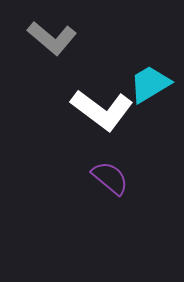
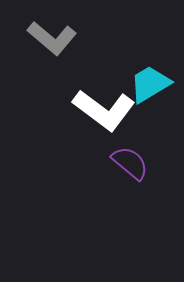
white L-shape: moved 2 px right
purple semicircle: moved 20 px right, 15 px up
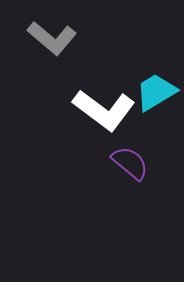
cyan trapezoid: moved 6 px right, 8 px down
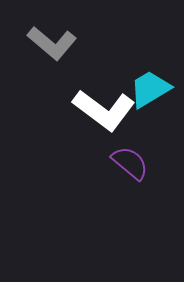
gray L-shape: moved 5 px down
cyan trapezoid: moved 6 px left, 3 px up
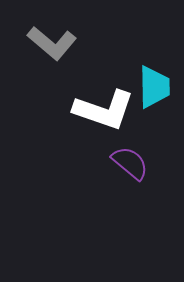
cyan trapezoid: moved 4 px right, 2 px up; rotated 120 degrees clockwise
white L-shape: rotated 18 degrees counterclockwise
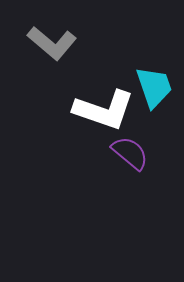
cyan trapezoid: rotated 18 degrees counterclockwise
purple semicircle: moved 10 px up
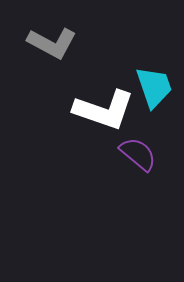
gray L-shape: rotated 12 degrees counterclockwise
purple semicircle: moved 8 px right, 1 px down
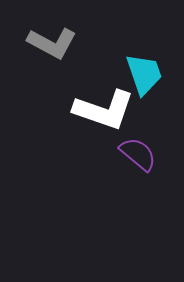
cyan trapezoid: moved 10 px left, 13 px up
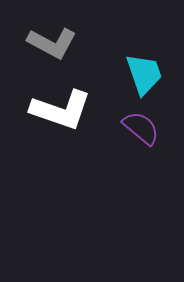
white L-shape: moved 43 px left
purple semicircle: moved 3 px right, 26 px up
